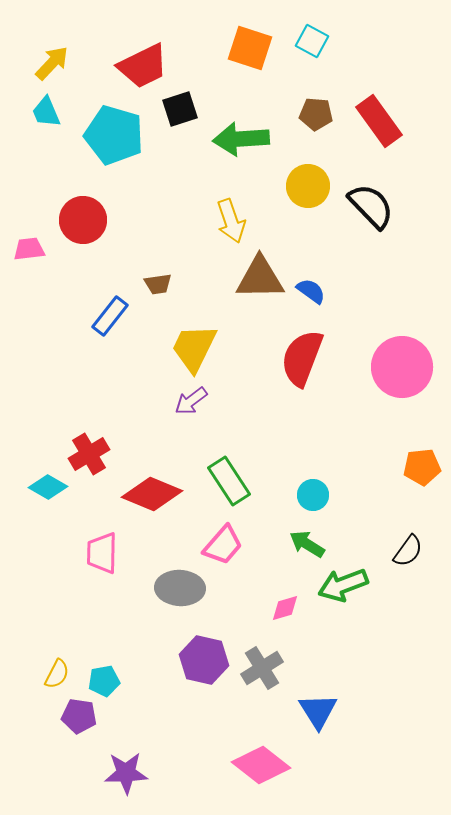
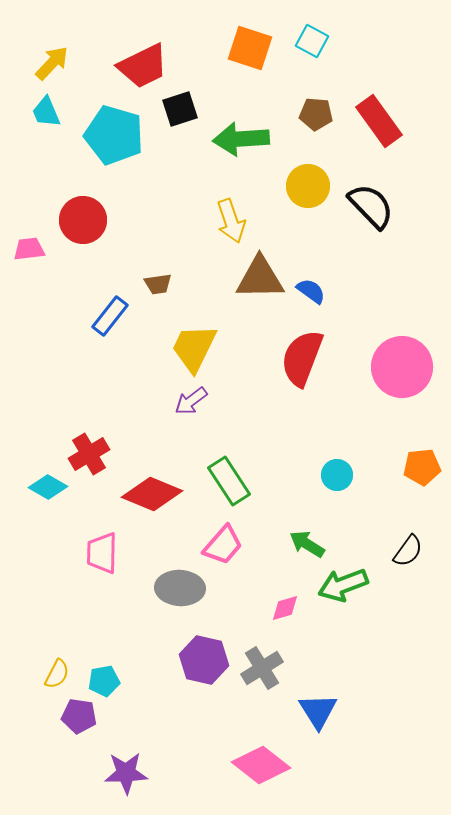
cyan circle at (313, 495): moved 24 px right, 20 px up
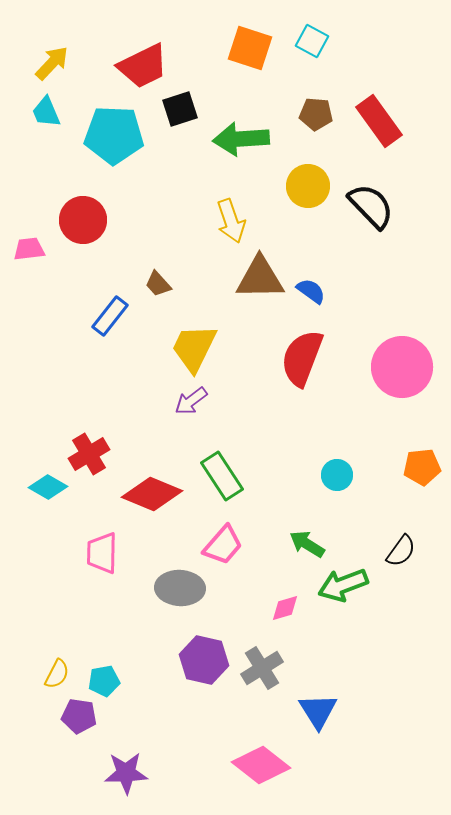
cyan pentagon at (114, 135): rotated 14 degrees counterclockwise
brown trapezoid at (158, 284): rotated 56 degrees clockwise
green rectangle at (229, 481): moved 7 px left, 5 px up
black semicircle at (408, 551): moved 7 px left
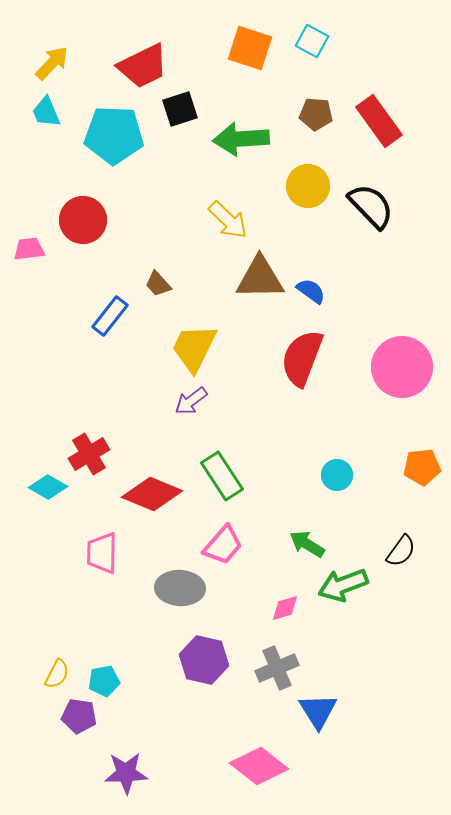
yellow arrow at (231, 221): moved 3 px left, 1 px up; rotated 27 degrees counterclockwise
gray cross at (262, 668): moved 15 px right; rotated 9 degrees clockwise
pink diamond at (261, 765): moved 2 px left, 1 px down
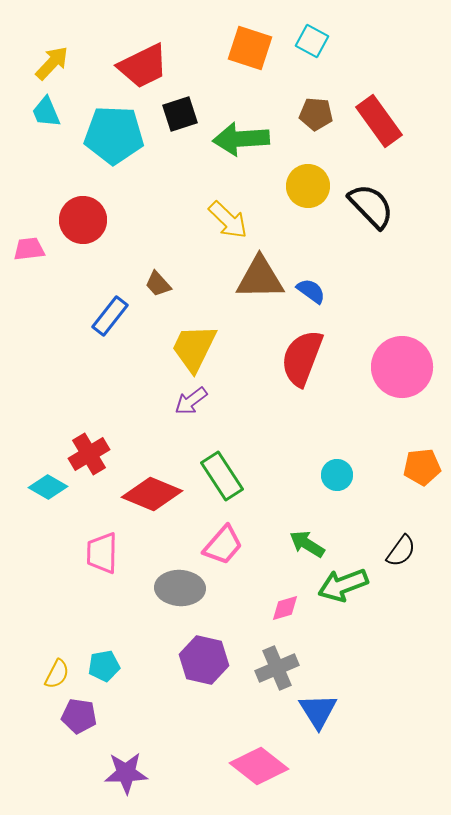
black square at (180, 109): moved 5 px down
cyan pentagon at (104, 681): moved 15 px up
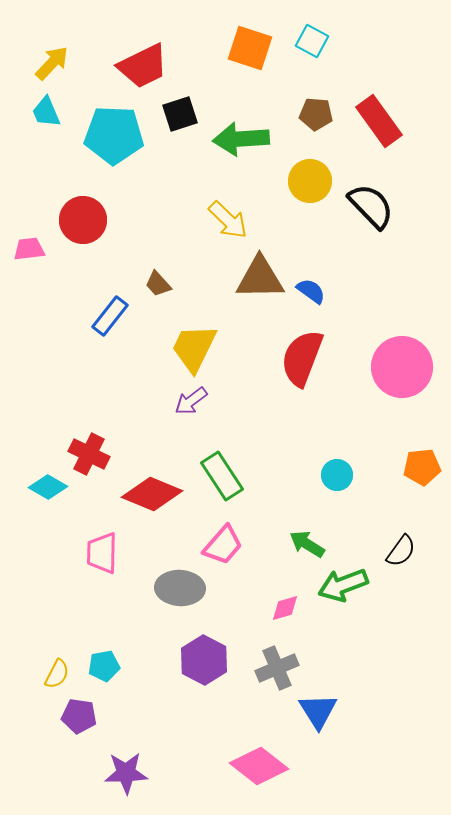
yellow circle at (308, 186): moved 2 px right, 5 px up
red cross at (89, 454): rotated 33 degrees counterclockwise
purple hexagon at (204, 660): rotated 15 degrees clockwise
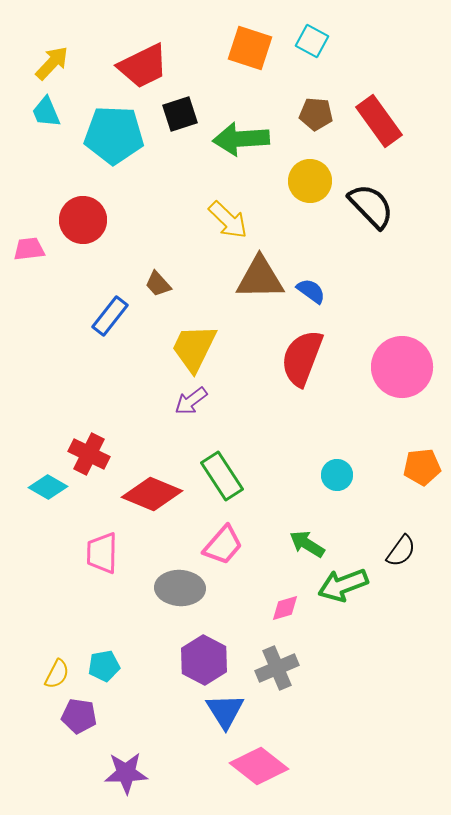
blue triangle at (318, 711): moved 93 px left
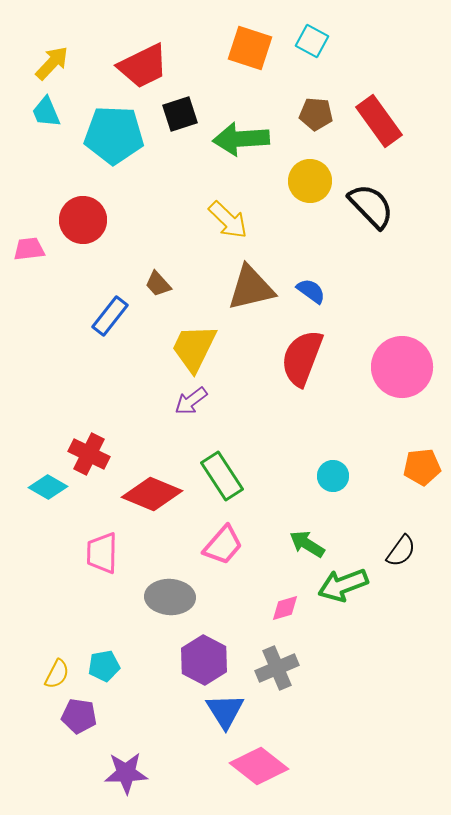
brown triangle at (260, 278): moved 9 px left, 10 px down; rotated 12 degrees counterclockwise
cyan circle at (337, 475): moved 4 px left, 1 px down
gray ellipse at (180, 588): moved 10 px left, 9 px down
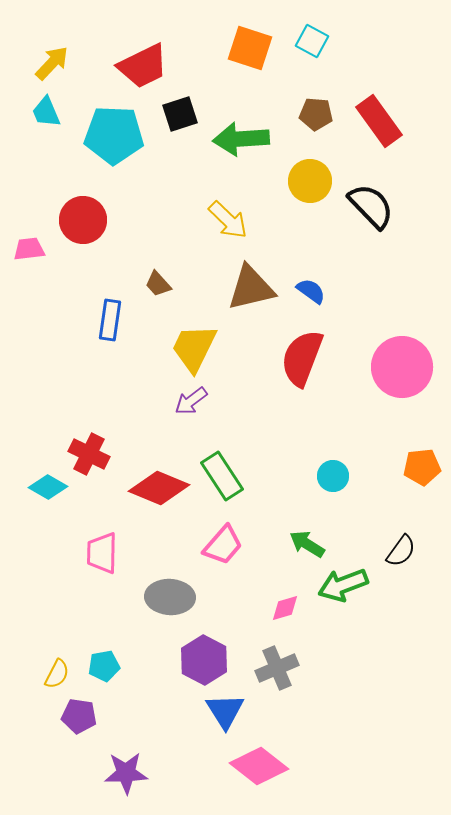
blue rectangle at (110, 316): moved 4 px down; rotated 30 degrees counterclockwise
red diamond at (152, 494): moved 7 px right, 6 px up
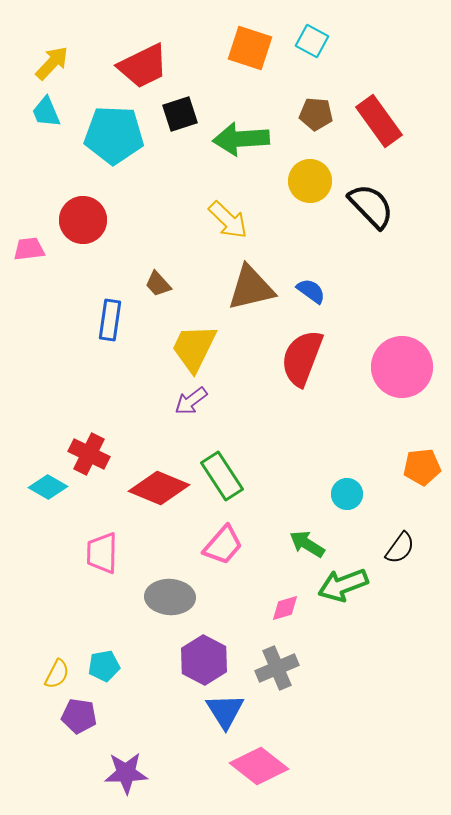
cyan circle at (333, 476): moved 14 px right, 18 px down
black semicircle at (401, 551): moved 1 px left, 3 px up
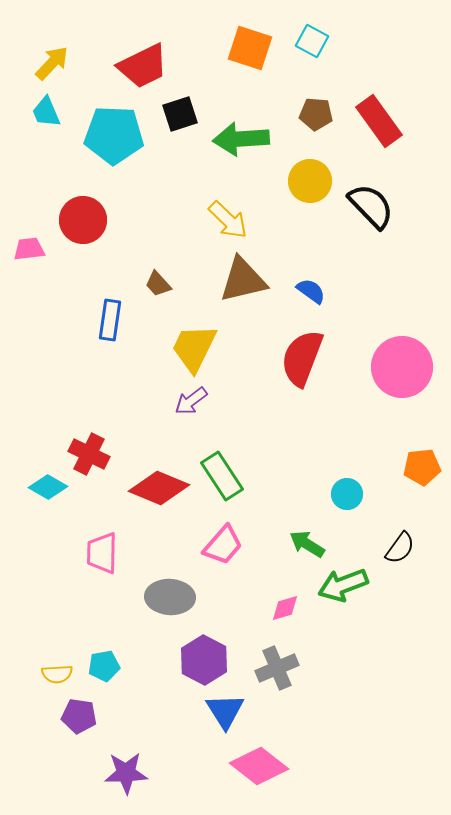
brown triangle at (251, 288): moved 8 px left, 8 px up
yellow semicircle at (57, 674): rotated 60 degrees clockwise
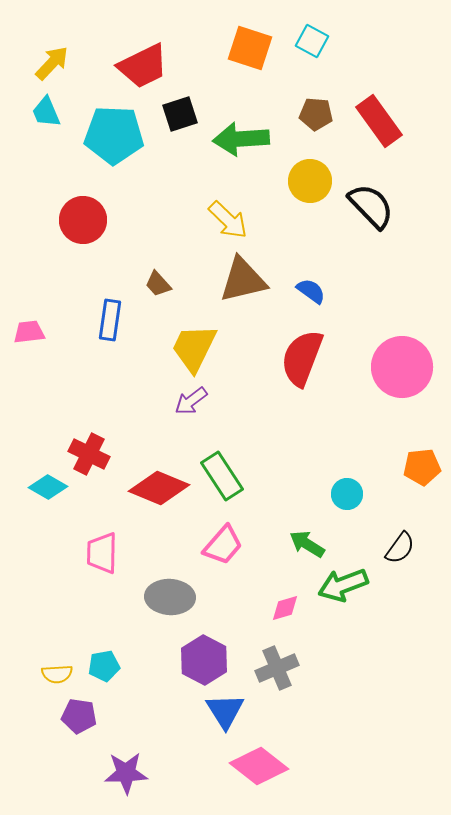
pink trapezoid at (29, 249): moved 83 px down
